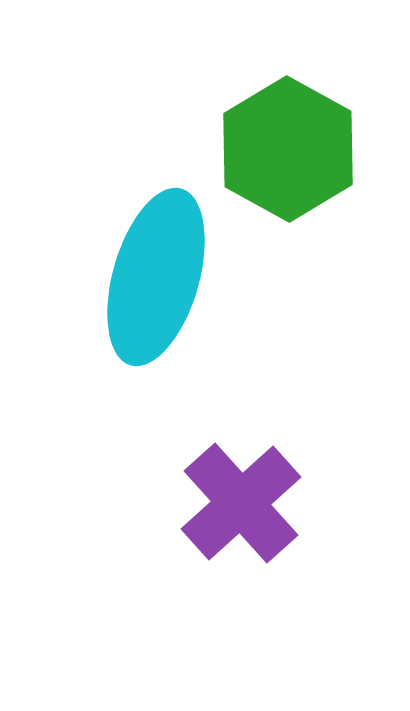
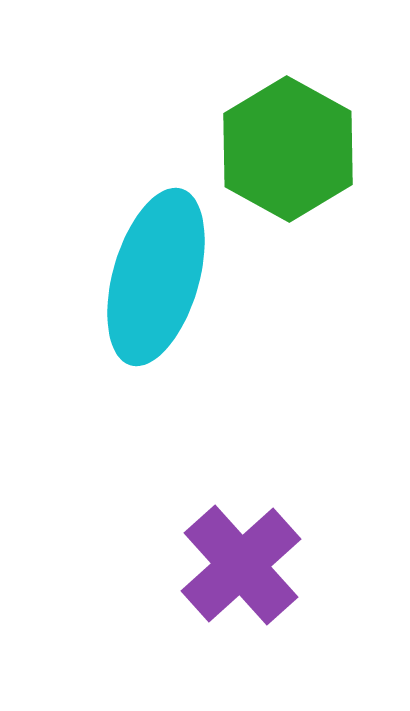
purple cross: moved 62 px down
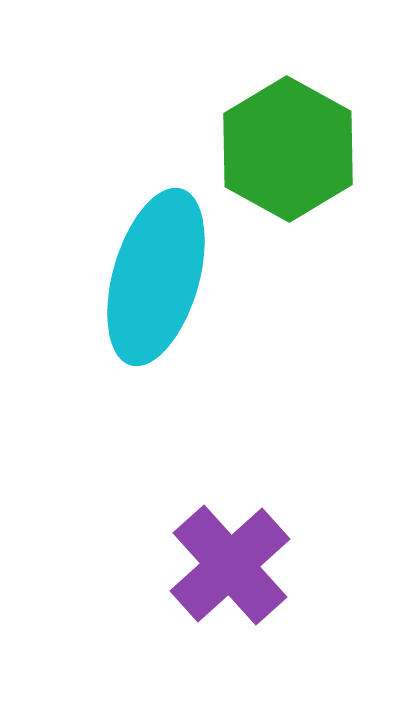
purple cross: moved 11 px left
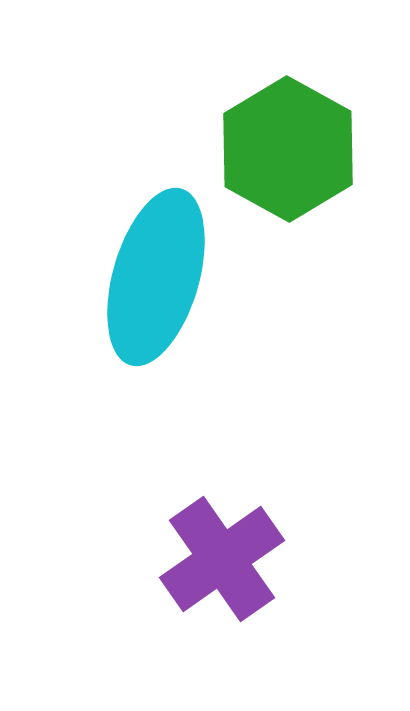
purple cross: moved 8 px left, 6 px up; rotated 7 degrees clockwise
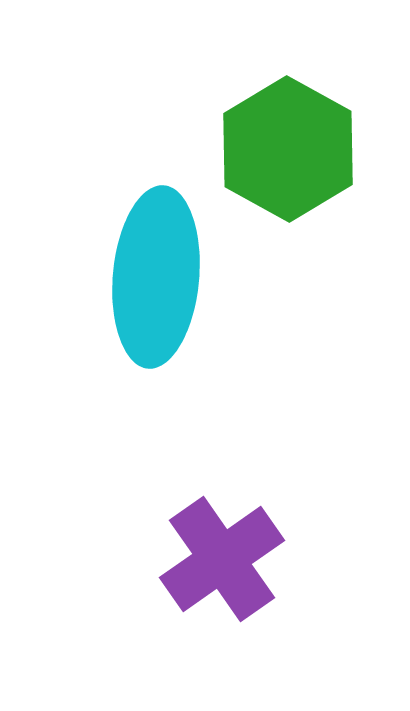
cyan ellipse: rotated 11 degrees counterclockwise
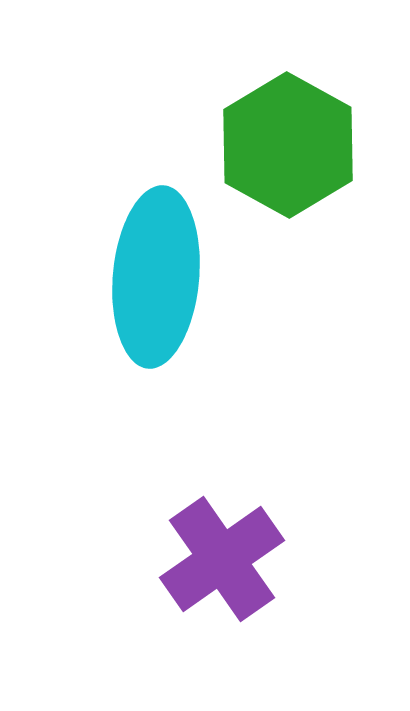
green hexagon: moved 4 px up
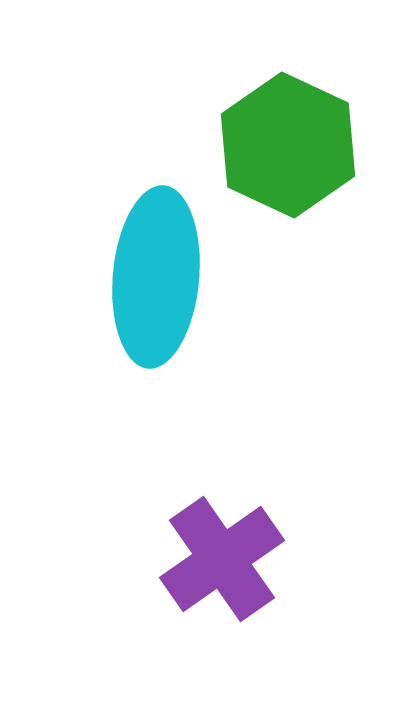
green hexagon: rotated 4 degrees counterclockwise
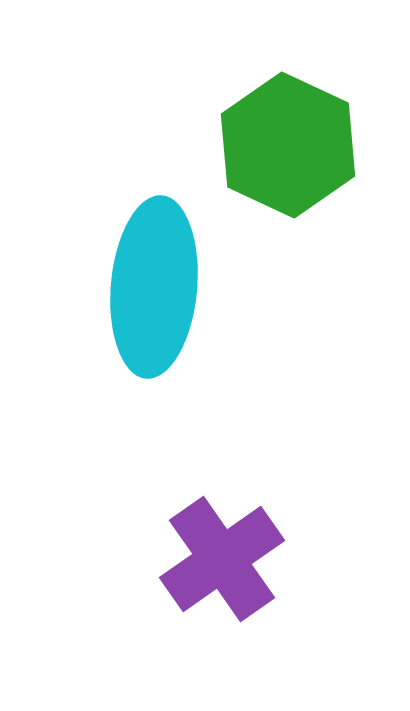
cyan ellipse: moved 2 px left, 10 px down
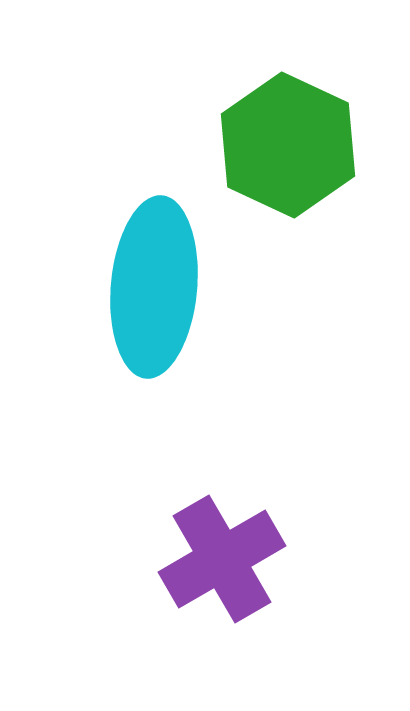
purple cross: rotated 5 degrees clockwise
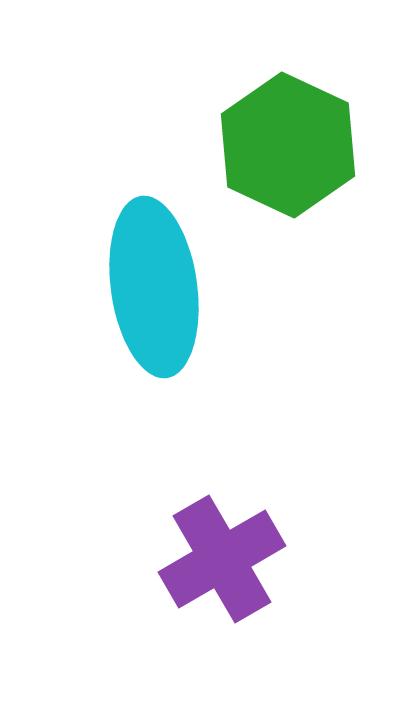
cyan ellipse: rotated 13 degrees counterclockwise
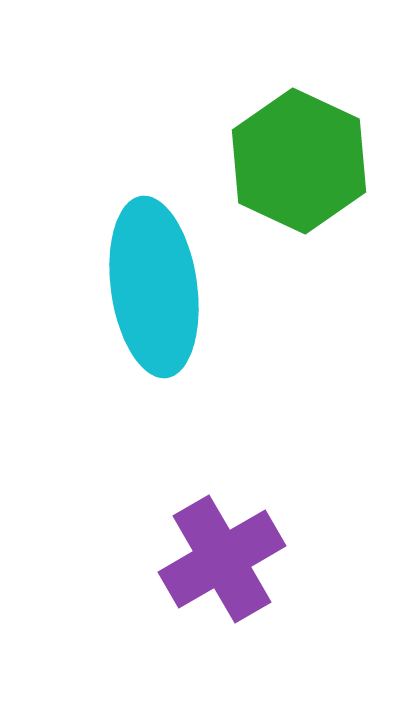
green hexagon: moved 11 px right, 16 px down
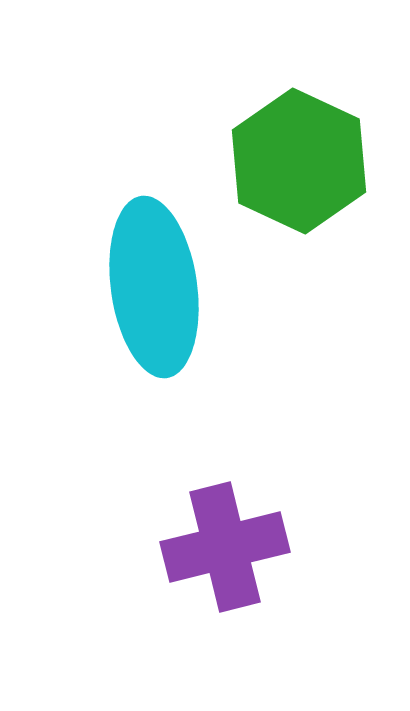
purple cross: moved 3 px right, 12 px up; rotated 16 degrees clockwise
